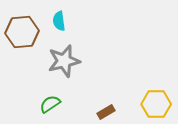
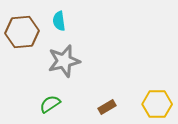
yellow hexagon: moved 1 px right
brown rectangle: moved 1 px right, 5 px up
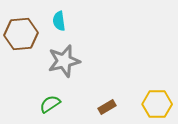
brown hexagon: moved 1 px left, 2 px down
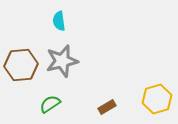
brown hexagon: moved 31 px down
gray star: moved 2 px left
yellow hexagon: moved 5 px up; rotated 16 degrees counterclockwise
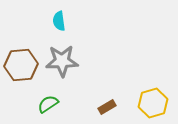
gray star: rotated 12 degrees clockwise
yellow hexagon: moved 4 px left, 4 px down
green semicircle: moved 2 px left
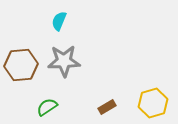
cyan semicircle: rotated 30 degrees clockwise
gray star: moved 2 px right
green semicircle: moved 1 px left, 3 px down
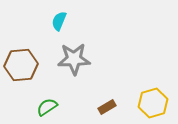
gray star: moved 10 px right, 2 px up
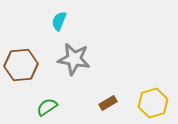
gray star: rotated 12 degrees clockwise
brown rectangle: moved 1 px right, 4 px up
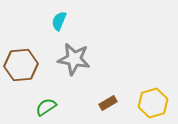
green semicircle: moved 1 px left
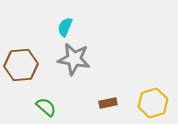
cyan semicircle: moved 6 px right, 6 px down
brown rectangle: rotated 18 degrees clockwise
green semicircle: rotated 75 degrees clockwise
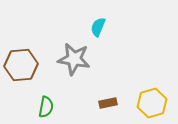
cyan semicircle: moved 33 px right
yellow hexagon: moved 1 px left
green semicircle: rotated 60 degrees clockwise
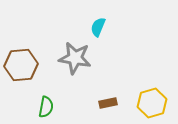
gray star: moved 1 px right, 1 px up
